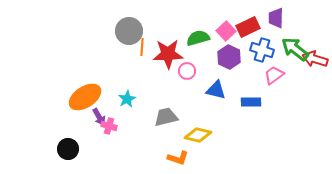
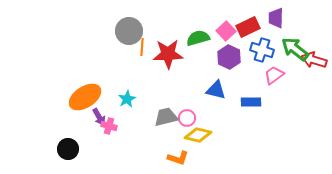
red arrow: moved 1 px left, 1 px down
pink circle: moved 47 px down
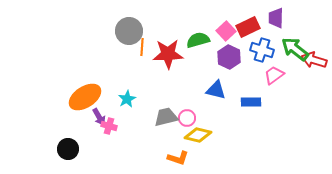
green semicircle: moved 2 px down
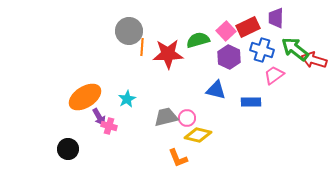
orange L-shape: rotated 50 degrees clockwise
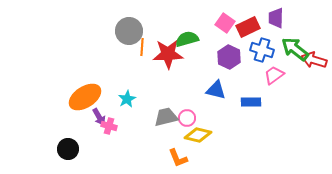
pink square: moved 1 px left, 8 px up; rotated 12 degrees counterclockwise
green semicircle: moved 11 px left, 1 px up
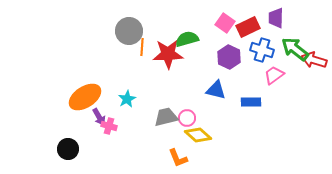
yellow diamond: rotated 28 degrees clockwise
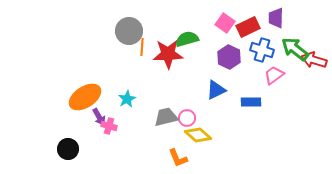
blue triangle: rotated 40 degrees counterclockwise
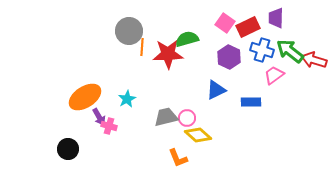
green arrow: moved 5 px left, 2 px down
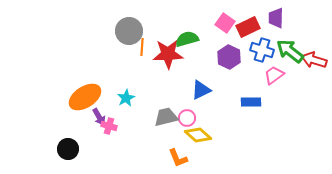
blue triangle: moved 15 px left
cyan star: moved 1 px left, 1 px up
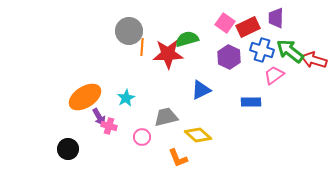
pink circle: moved 45 px left, 19 px down
